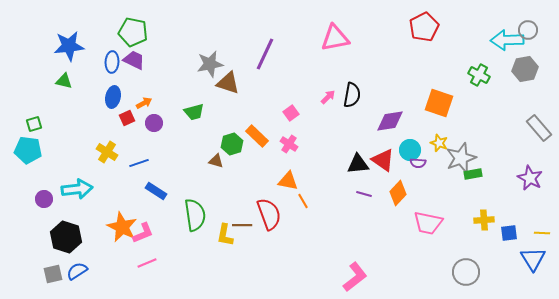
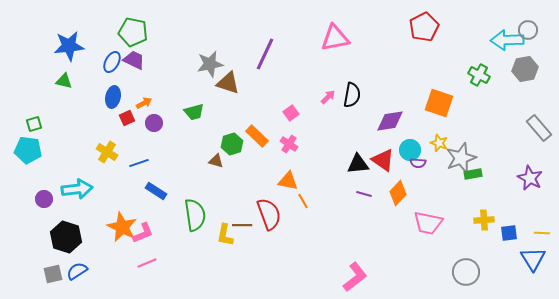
blue ellipse at (112, 62): rotated 25 degrees clockwise
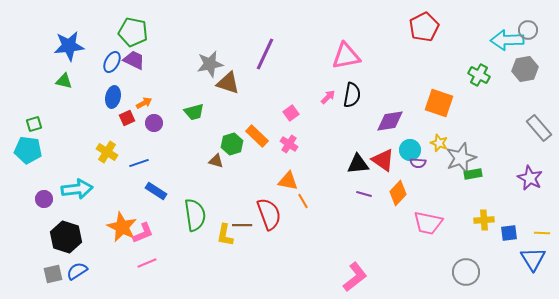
pink triangle at (335, 38): moved 11 px right, 18 px down
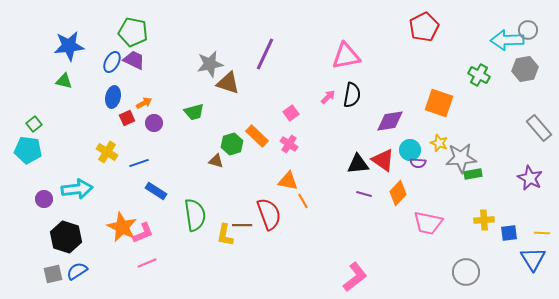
green square at (34, 124): rotated 21 degrees counterclockwise
gray star at (461, 158): rotated 16 degrees clockwise
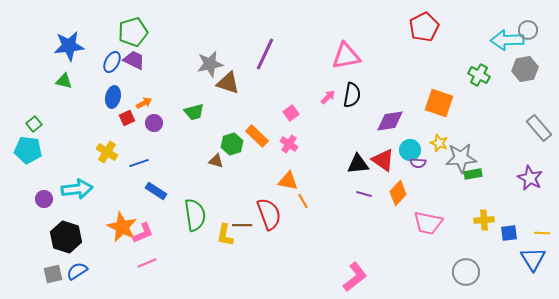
green pentagon at (133, 32): rotated 28 degrees counterclockwise
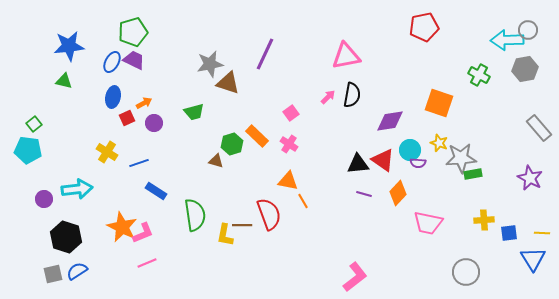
red pentagon at (424, 27): rotated 16 degrees clockwise
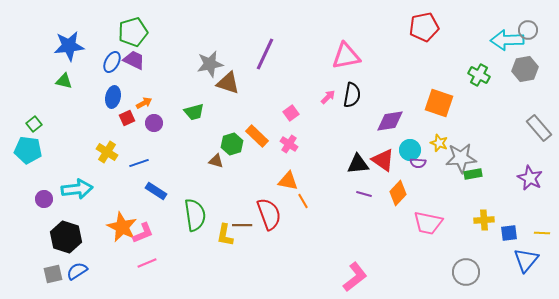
blue triangle at (533, 259): moved 7 px left, 1 px down; rotated 12 degrees clockwise
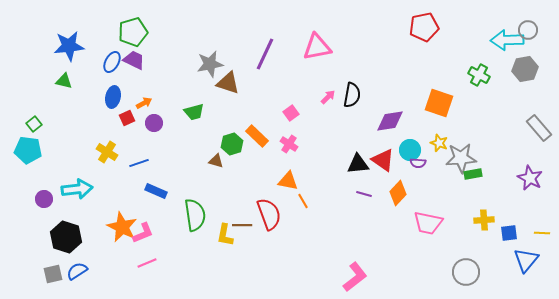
pink triangle at (346, 56): moved 29 px left, 9 px up
blue rectangle at (156, 191): rotated 10 degrees counterclockwise
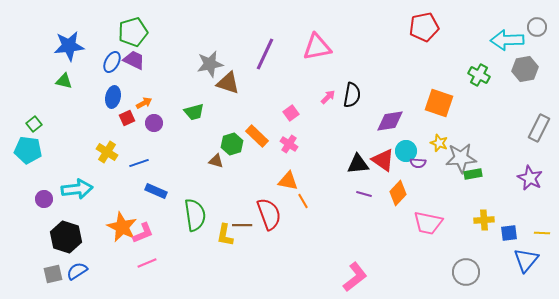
gray circle at (528, 30): moved 9 px right, 3 px up
gray rectangle at (539, 128): rotated 68 degrees clockwise
cyan circle at (410, 150): moved 4 px left, 1 px down
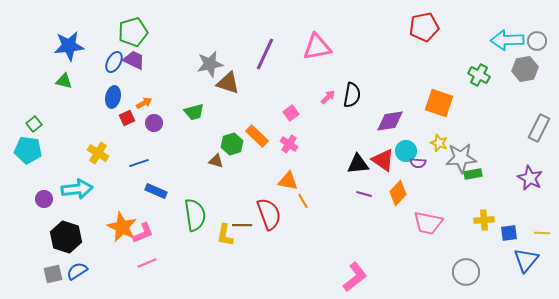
gray circle at (537, 27): moved 14 px down
blue ellipse at (112, 62): moved 2 px right
yellow cross at (107, 152): moved 9 px left, 1 px down
